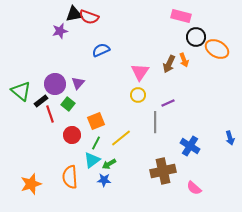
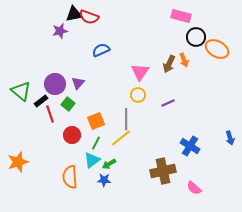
gray line: moved 29 px left, 3 px up
orange star: moved 13 px left, 22 px up
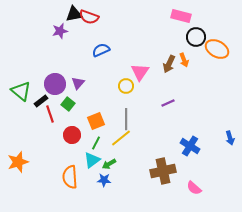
yellow circle: moved 12 px left, 9 px up
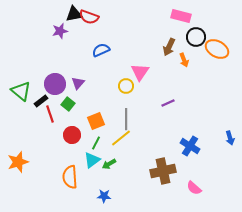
brown arrow: moved 17 px up
blue star: moved 16 px down
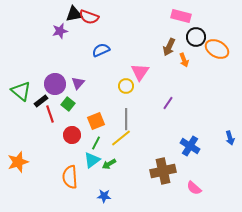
purple line: rotated 32 degrees counterclockwise
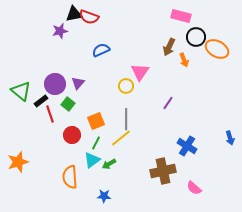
blue cross: moved 3 px left
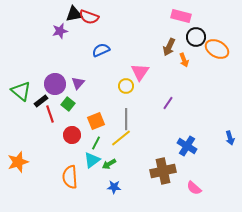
blue star: moved 10 px right, 9 px up
